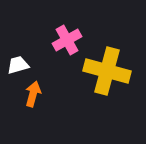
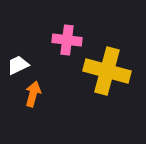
pink cross: rotated 36 degrees clockwise
white trapezoid: rotated 10 degrees counterclockwise
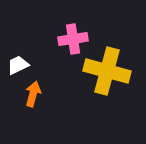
pink cross: moved 6 px right, 1 px up; rotated 16 degrees counterclockwise
